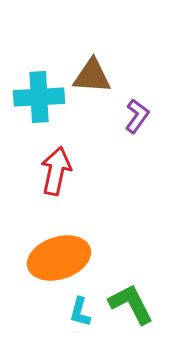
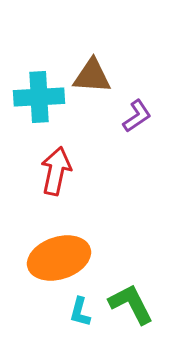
purple L-shape: rotated 20 degrees clockwise
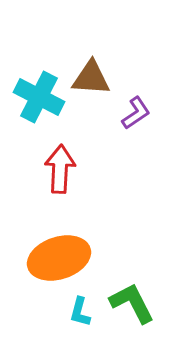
brown triangle: moved 1 px left, 2 px down
cyan cross: rotated 30 degrees clockwise
purple L-shape: moved 1 px left, 3 px up
red arrow: moved 4 px right, 2 px up; rotated 9 degrees counterclockwise
green L-shape: moved 1 px right, 1 px up
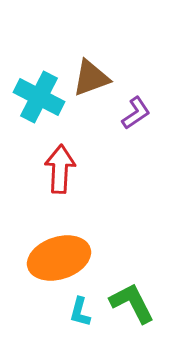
brown triangle: rotated 24 degrees counterclockwise
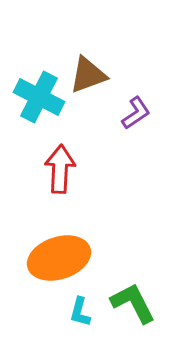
brown triangle: moved 3 px left, 3 px up
green L-shape: moved 1 px right
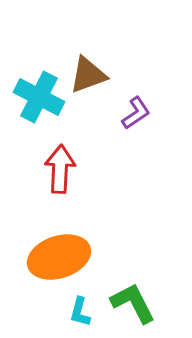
orange ellipse: moved 1 px up
